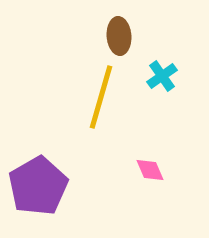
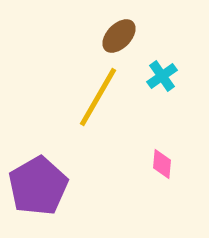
brown ellipse: rotated 48 degrees clockwise
yellow line: moved 3 px left; rotated 14 degrees clockwise
pink diamond: moved 12 px right, 6 px up; rotated 28 degrees clockwise
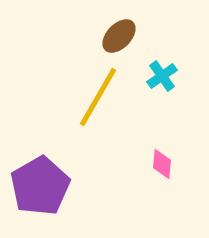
purple pentagon: moved 2 px right
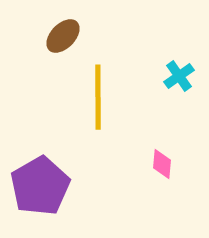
brown ellipse: moved 56 px left
cyan cross: moved 17 px right
yellow line: rotated 30 degrees counterclockwise
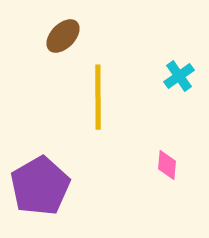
pink diamond: moved 5 px right, 1 px down
